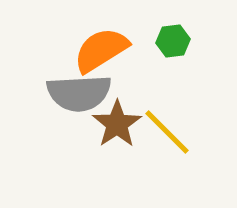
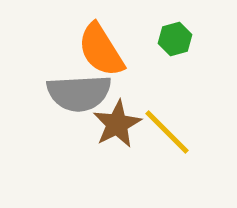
green hexagon: moved 2 px right, 2 px up; rotated 8 degrees counterclockwise
orange semicircle: rotated 90 degrees counterclockwise
brown star: rotated 6 degrees clockwise
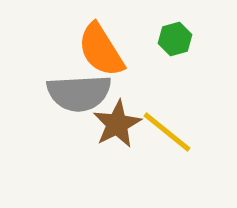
yellow line: rotated 6 degrees counterclockwise
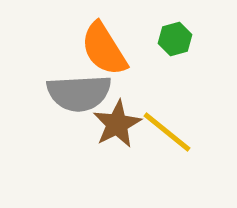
orange semicircle: moved 3 px right, 1 px up
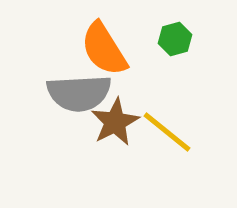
brown star: moved 2 px left, 2 px up
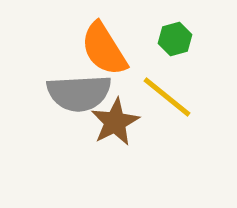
yellow line: moved 35 px up
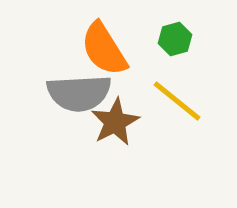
yellow line: moved 10 px right, 4 px down
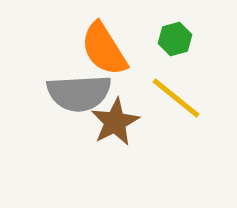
yellow line: moved 1 px left, 3 px up
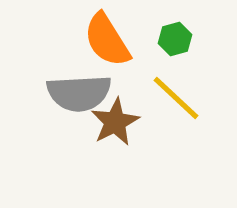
orange semicircle: moved 3 px right, 9 px up
yellow line: rotated 4 degrees clockwise
